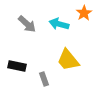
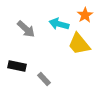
orange star: moved 1 px right, 2 px down
gray arrow: moved 1 px left, 5 px down
yellow trapezoid: moved 11 px right, 16 px up
gray rectangle: rotated 24 degrees counterclockwise
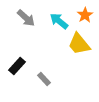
cyan arrow: moved 3 px up; rotated 24 degrees clockwise
gray arrow: moved 11 px up
black rectangle: rotated 60 degrees counterclockwise
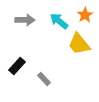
gray arrow: moved 1 px left, 2 px down; rotated 42 degrees counterclockwise
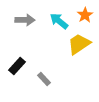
yellow trapezoid: rotated 95 degrees clockwise
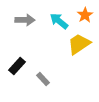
gray rectangle: moved 1 px left
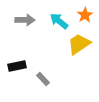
black rectangle: rotated 36 degrees clockwise
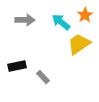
cyan arrow: moved 2 px right, 1 px down
gray rectangle: moved 2 px up
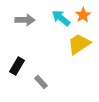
orange star: moved 2 px left
cyan arrow: moved 4 px up
black rectangle: rotated 48 degrees counterclockwise
gray rectangle: moved 2 px left, 5 px down
